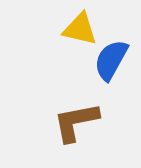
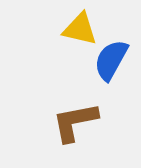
brown L-shape: moved 1 px left
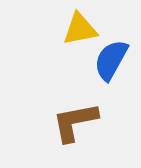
yellow triangle: rotated 24 degrees counterclockwise
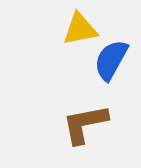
brown L-shape: moved 10 px right, 2 px down
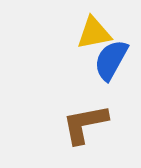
yellow triangle: moved 14 px right, 4 px down
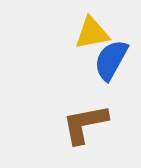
yellow triangle: moved 2 px left
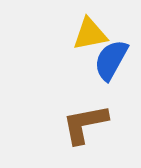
yellow triangle: moved 2 px left, 1 px down
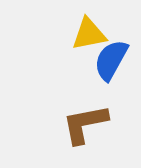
yellow triangle: moved 1 px left
